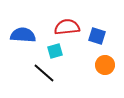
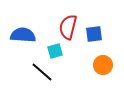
red semicircle: moved 1 px right; rotated 70 degrees counterclockwise
blue square: moved 3 px left, 2 px up; rotated 24 degrees counterclockwise
orange circle: moved 2 px left
black line: moved 2 px left, 1 px up
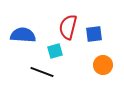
black line: rotated 20 degrees counterclockwise
